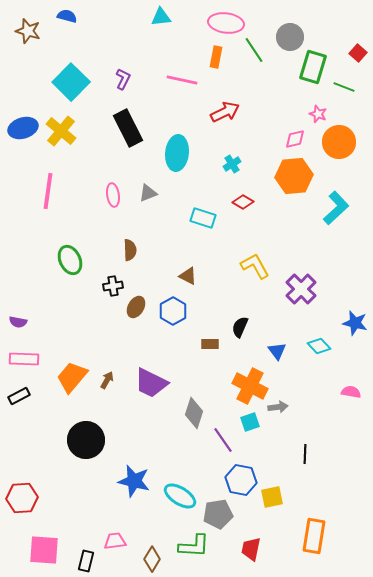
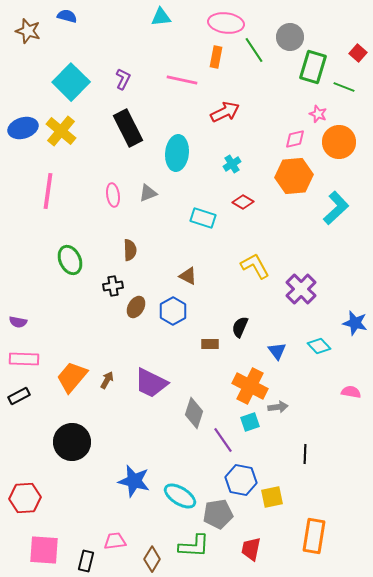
black circle at (86, 440): moved 14 px left, 2 px down
red hexagon at (22, 498): moved 3 px right
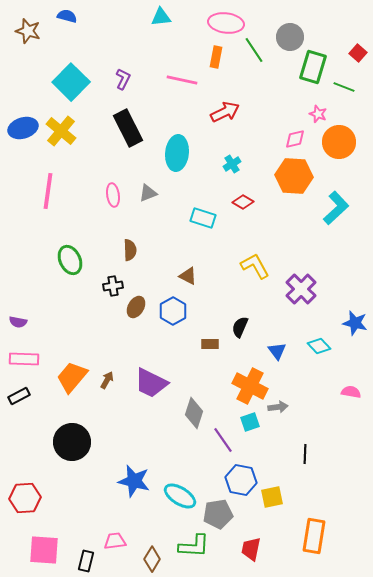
orange hexagon at (294, 176): rotated 9 degrees clockwise
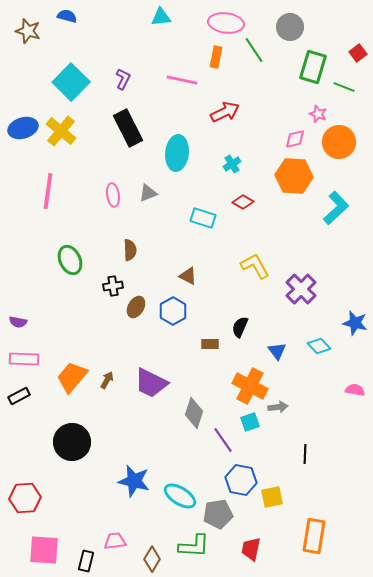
gray circle at (290, 37): moved 10 px up
red square at (358, 53): rotated 12 degrees clockwise
pink semicircle at (351, 392): moved 4 px right, 2 px up
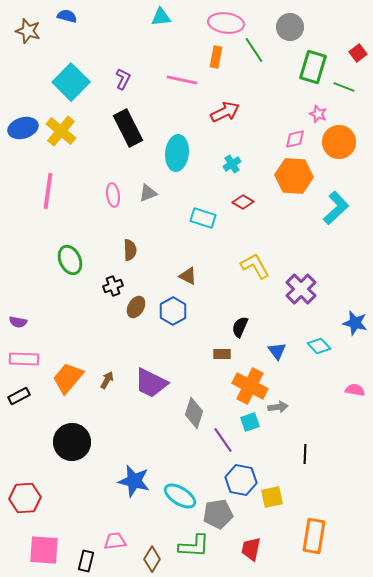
black cross at (113, 286): rotated 12 degrees counterclockwise
brown rectangle at (210, 344): moved 12 px right, 10 px down
orange trapezoid at (72, 377): moved 4 px left, 1 px down
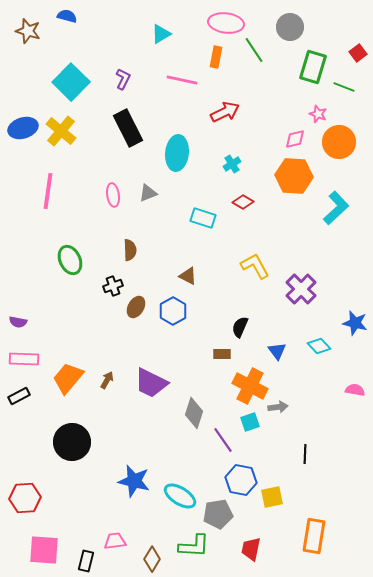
cyan triangle at (161, 17): moved 17 px down; rotated 25 degrees counterclockwise
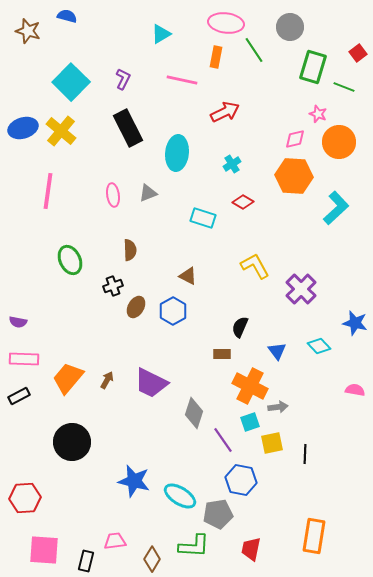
yellow square at (272, 497): moved 54 px up
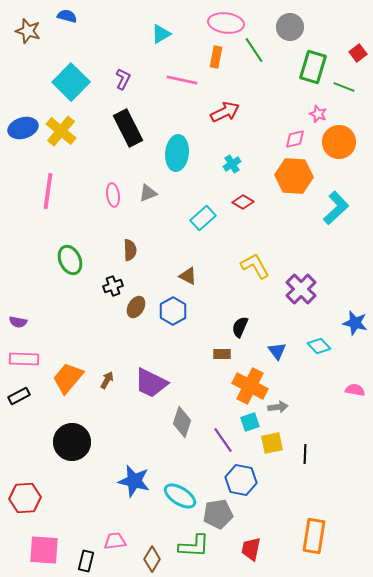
cyan rectangle at (203, 218): rotated 60 degrees counterclockwise
gray diamond at (194, 413): moved 12 px left, 9 px down
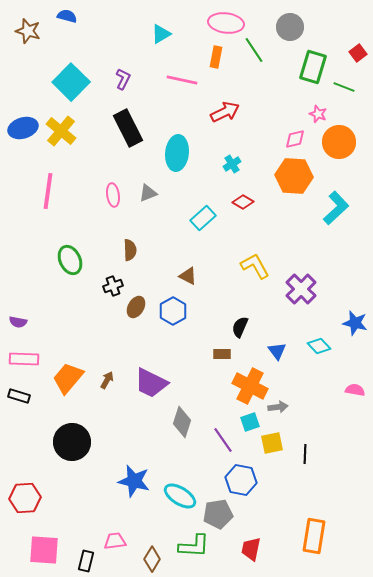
black rectangle at (19, 396): rotated 45 degrees clockwise
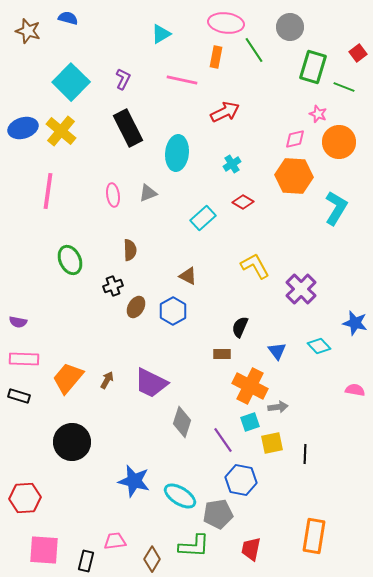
blue semicircle at (67, 16): moved 1 px right, 2 px down
cyan L-shape at (336, 208): rotated 16 degrees counterclockwise
